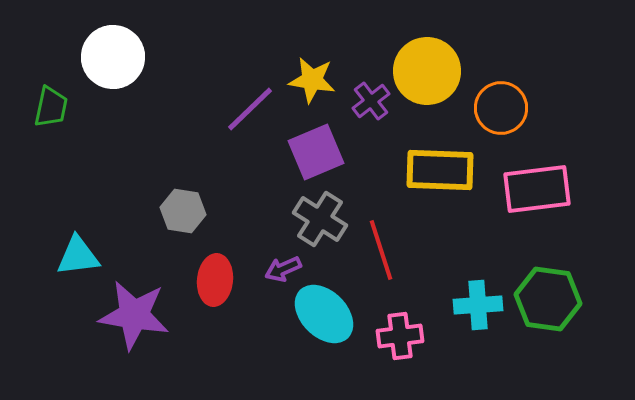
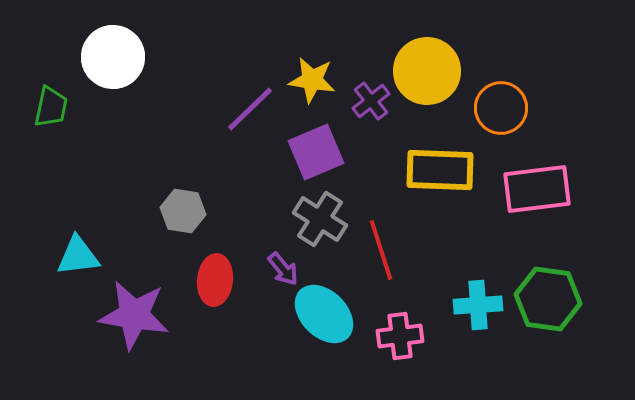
purple arrow: rotated 105 degrees counterclockwise
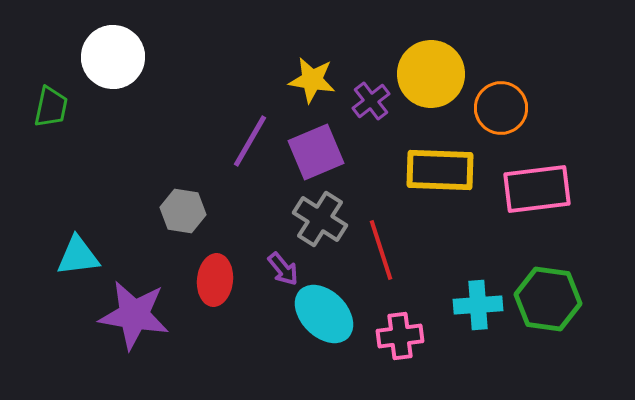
yellow circle: moved 4 px right, 3 px down
purple line: moved 32 px down; rotated 16 degrees counterclockwise
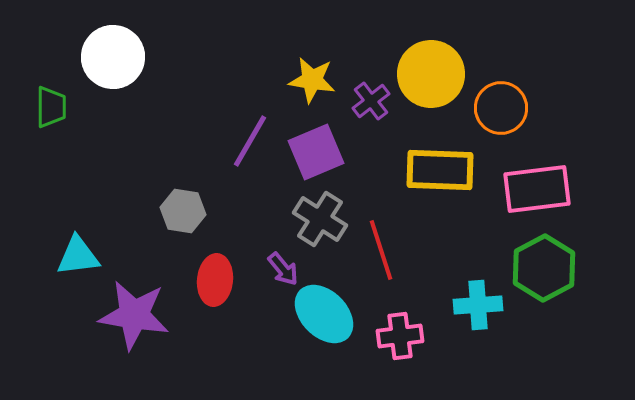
green trapezoid: rotated 12 degrees counterclockwise
green hexagon: moved 4 px left, 31 px up; rotated 24 degrees clockwise
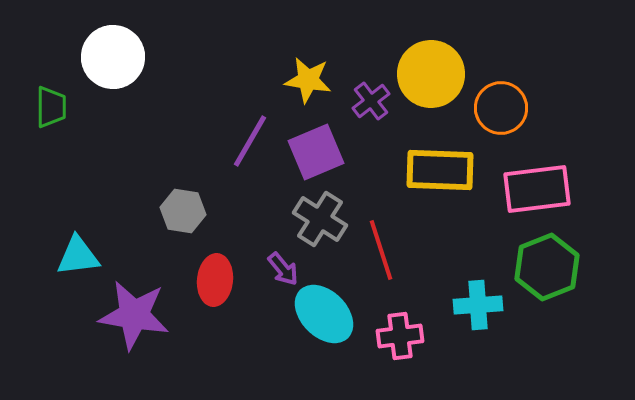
yellow star: moved 4 px left
green hexagon: moved 3 px right, 1 px up; rotated 6 degrees clockwise
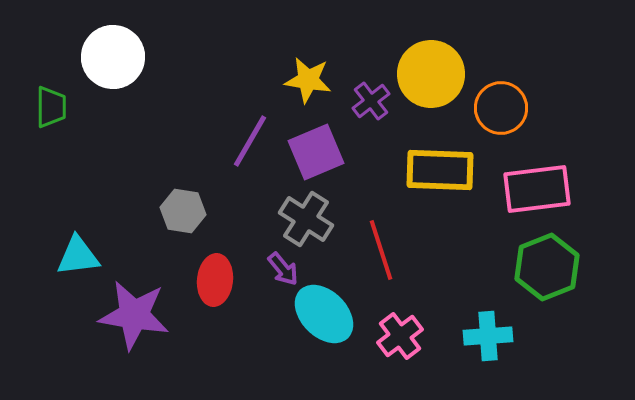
gray cross: moved 14 px left
cyan cross: moved 10 px right, 31 px down
pink cross: rotated 30 degrees counterclockwise
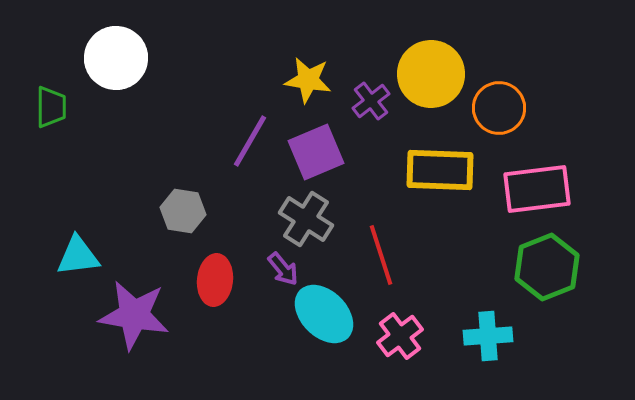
white circle: moved 3 px right, 1 px down
orange circle: moved 2 px left
red line: moved 5 px down
